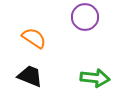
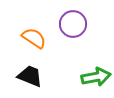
purple circle: moved 12 px left, 7 px down
green arrow: moved 1 px right, 1 px up; rotated 16 degrees counterclockwise
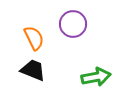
orange semicircle: rotated 30 degrees clockwise
black trapezoid: moved 3 px right, 6 px up
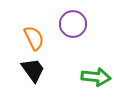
black trapezoid: rotated 32 degrees clockwise
green arrow: rotated 16 degrees clockwise
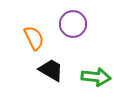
black trapezoid: moved 18 px right; rotated 24 degrees counterclockwise
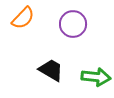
orange semicircle: moved 11 px left, 20 px up; rotated 70 degrees clockwise
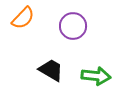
purple circle: moved 2 px down
green arrow: moved 1 px up
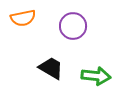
orange semicircle: rotated 35 degrees clockwise
black trapezoid: moved 2 px up
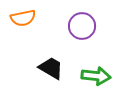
purple circle: moved 9 px right
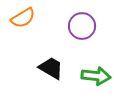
orange semicircle: rotated 20 degrees counterclockwise
